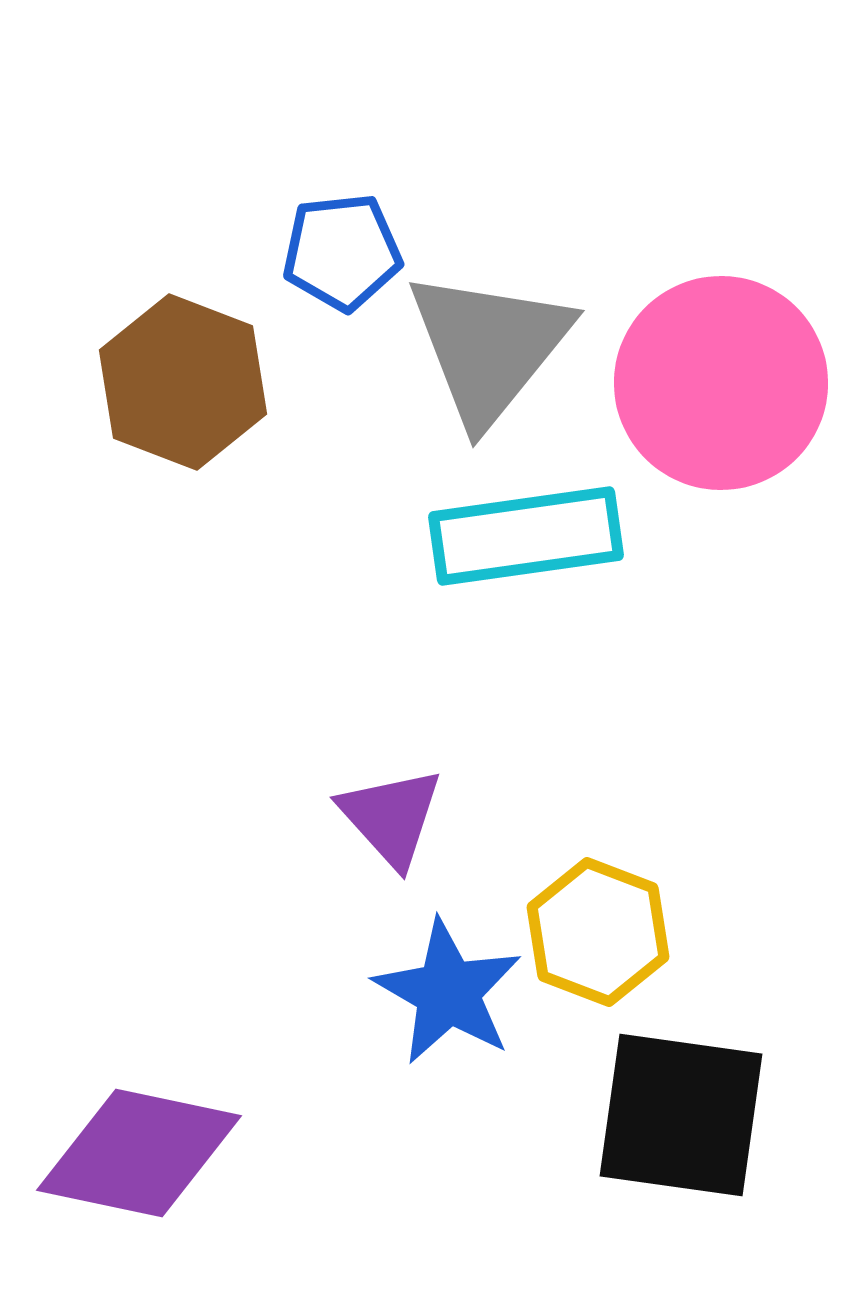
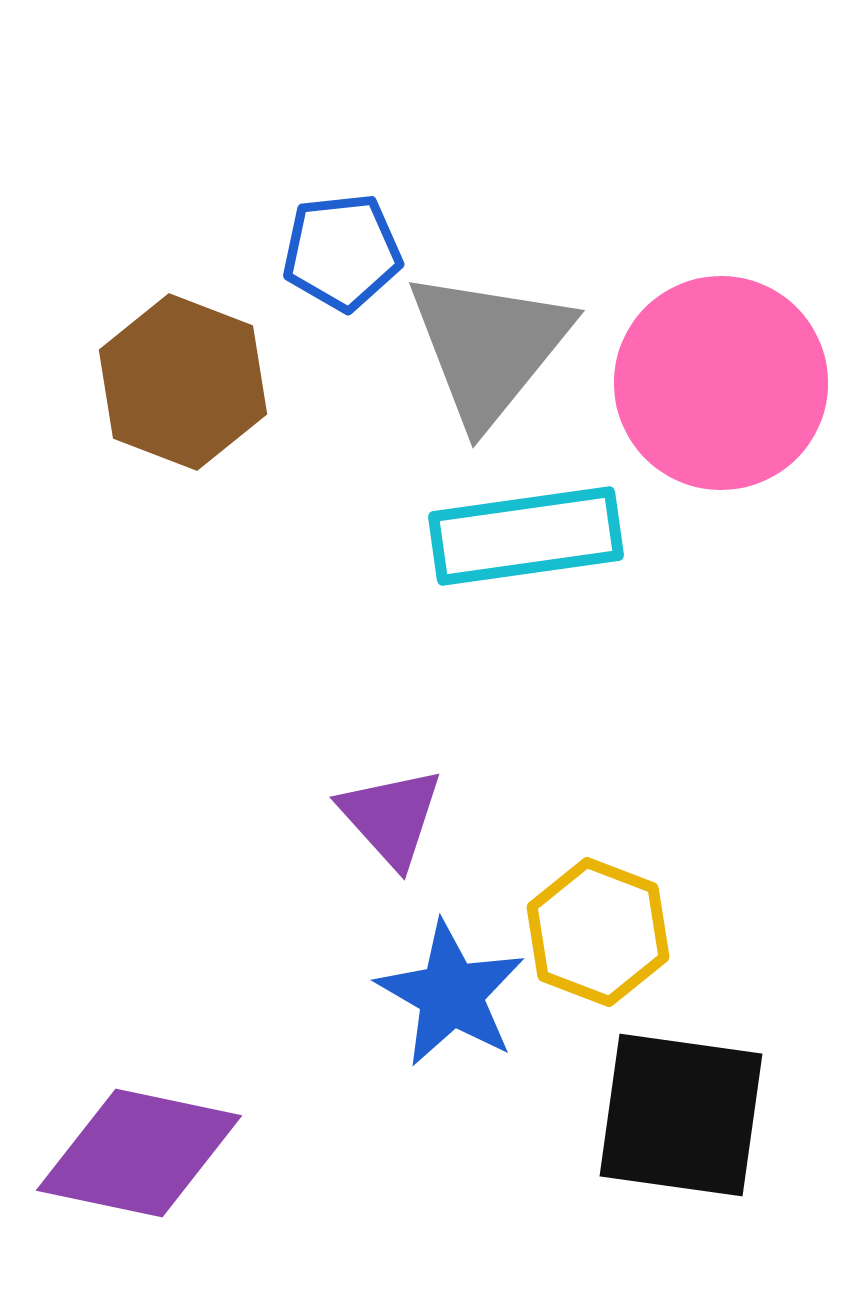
blue star: moved 3 px right, 2 px down
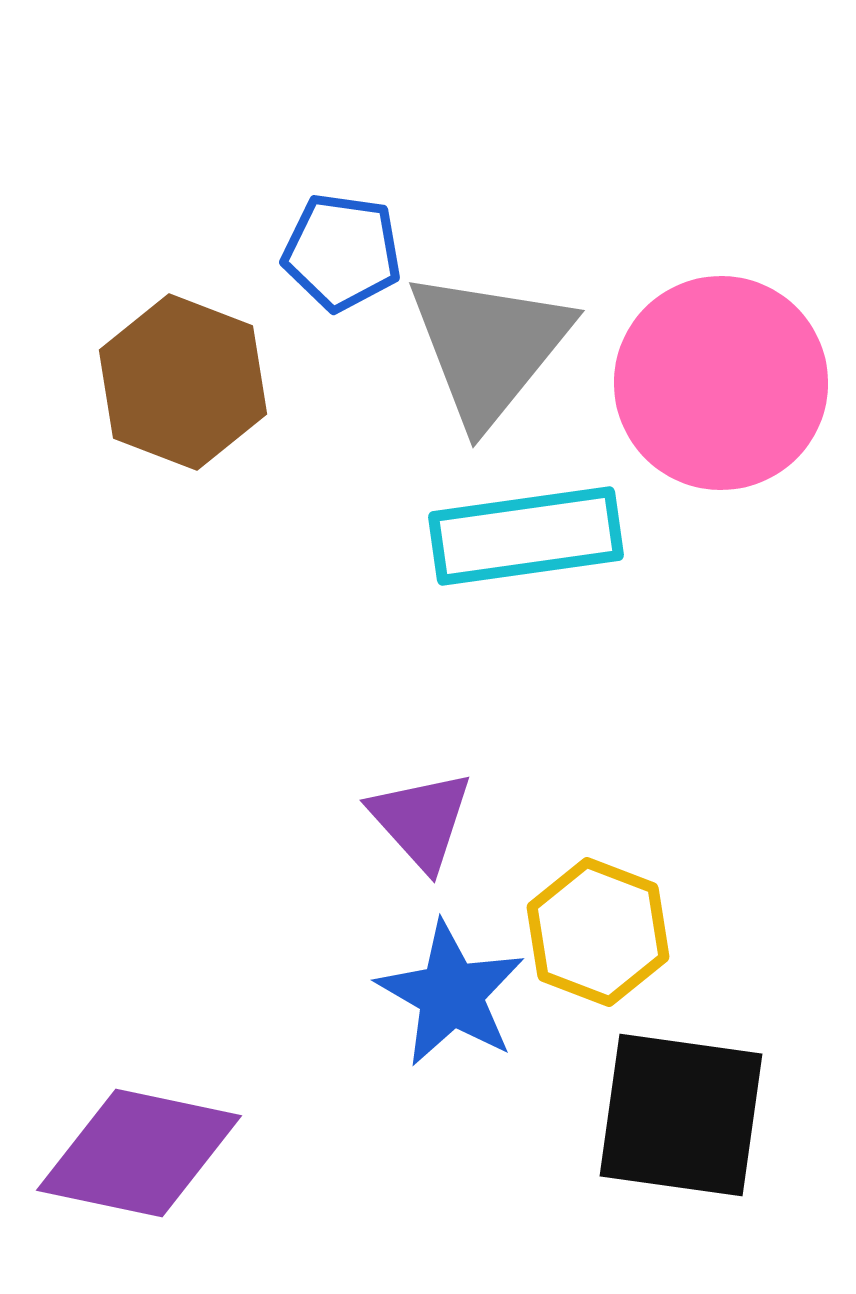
blue pentagon: rotated 14 degrees clockwise
purple triangle: moved 30 px right, 3 px down
